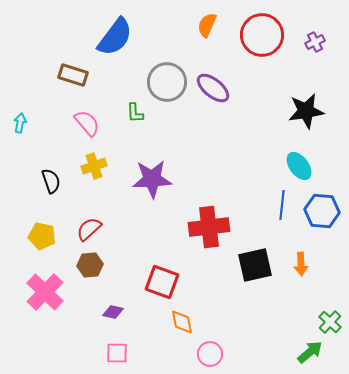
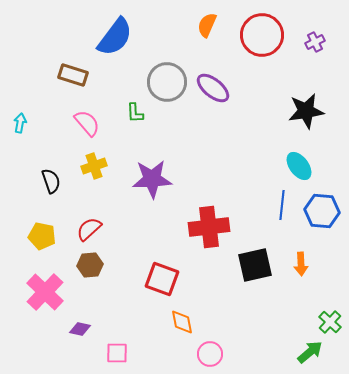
red square: moved 3 px up
purple diamond: moved 33 px left, 17 px down
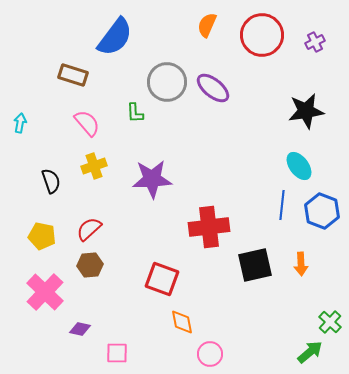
blue hexagon: rotated 16 degrees clockwise
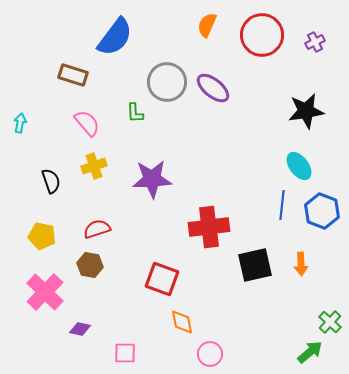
red semicircle: moved 8 px right; rotated 24 degrees clockwise
brown hexagon: rotated 15 degrees clockwise
pink square: moved 8 px right
